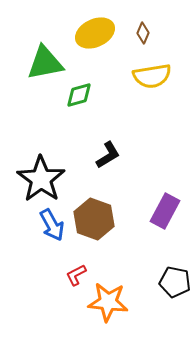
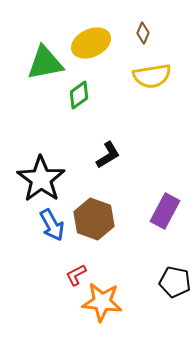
yellow ellipse: moved 4 px left, 10 px down
green diamond: rotated 20 degrees counterclockwise
orange star: moved 6 px left
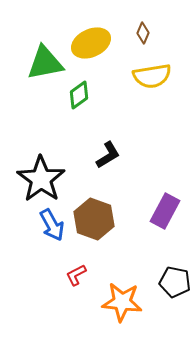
orange star: moved 20 px right
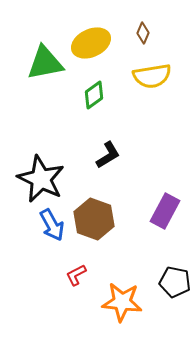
green diamond: moved 15 px right
black star: rotated 9 degrees counterclockwise
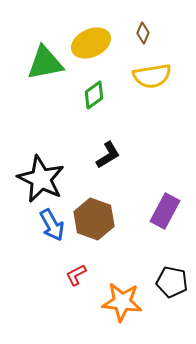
black pentagon: moved 3 px left
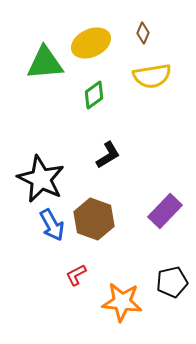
green triangle: rotated 6 degrees clockwise
purple rectangle: rotated 16 degrees clockwise
black pentagon: rotated 24 degrees counterclockwise
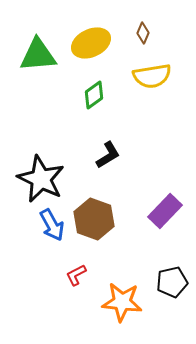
green triangle: moved 7 px left, 8 px up
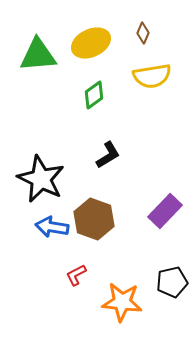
blue arrow: moved 2 px down; rotated 128 degrees clockwise
